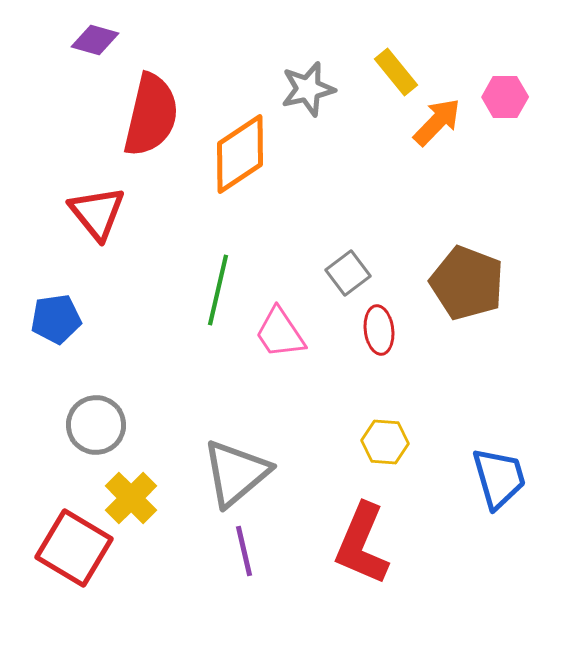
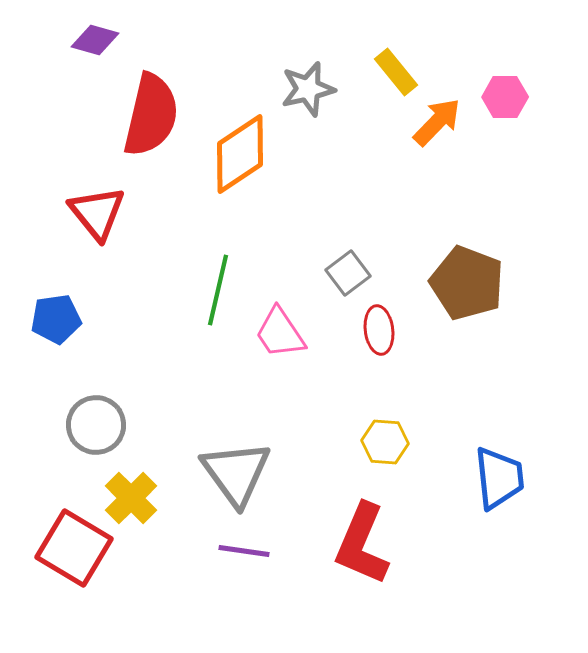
gray triangle: rotated 26 degrees counterclockwise
blue trapezoid: rotated 10 degrees clockwise
purple line: rotated 69 degrees counterclockwise
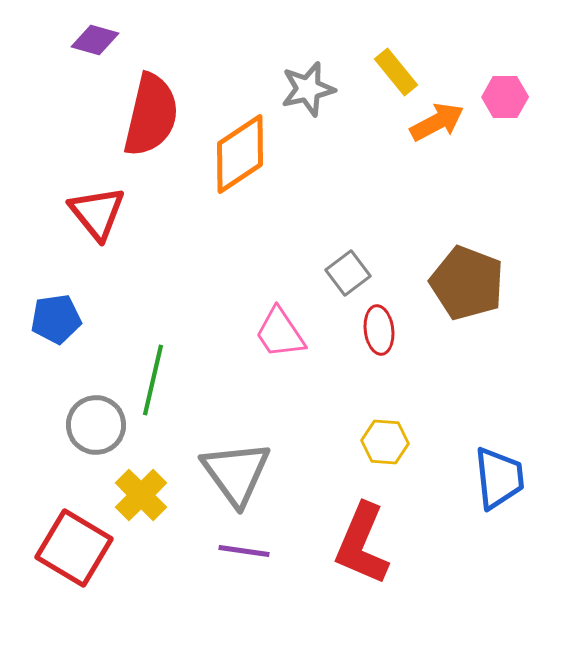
orange arrow: rotated 18 degrees clockwise
green line: moved 65 px left, 90 px down
yellow cross: moved 10 px right, 3 px up
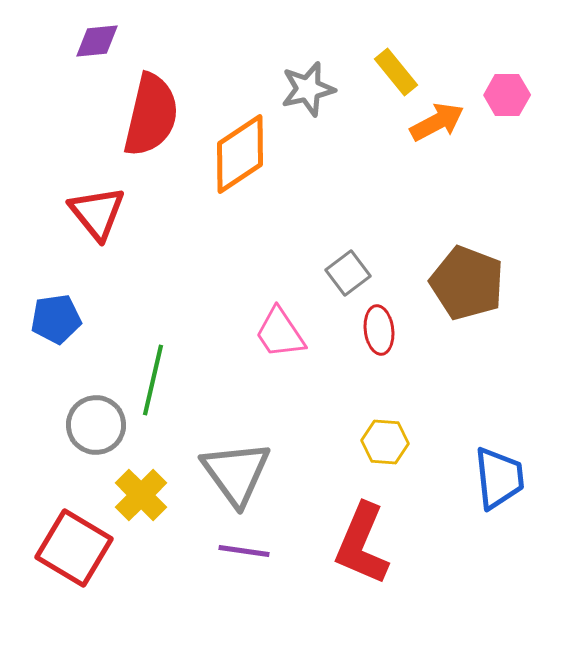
purple diamond: moved 2 px right, 1 px down; rotated 21 degrees counterclockwise
pink hexagon: moved 2 px right, 2 px up
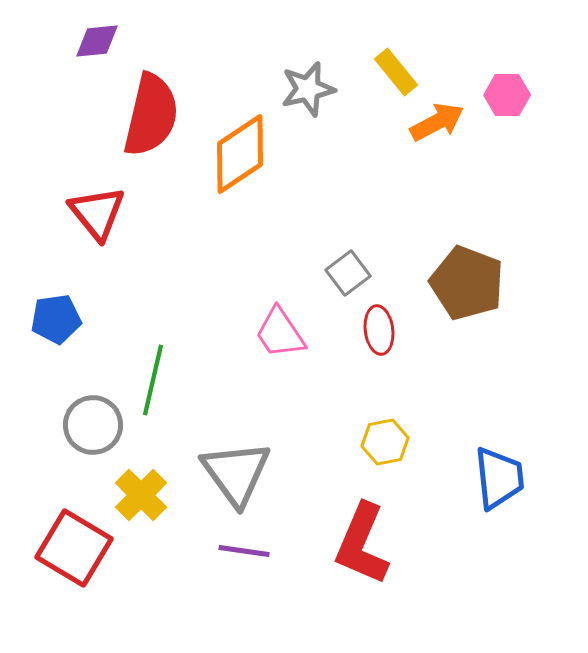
gray circle: moved 3 px left
yellow hexagon: rotated 15 degrees counterclockwise
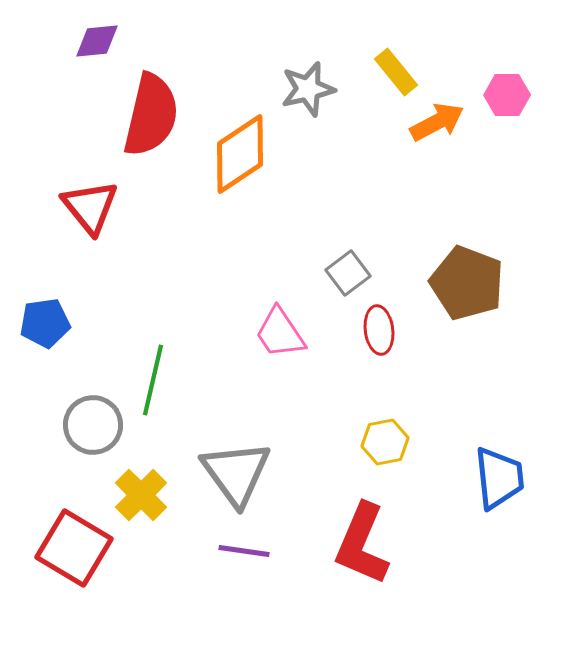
red triangle: moved 7 px left, 6 px up
blue pentagon: moved 11 px left, 4 px down
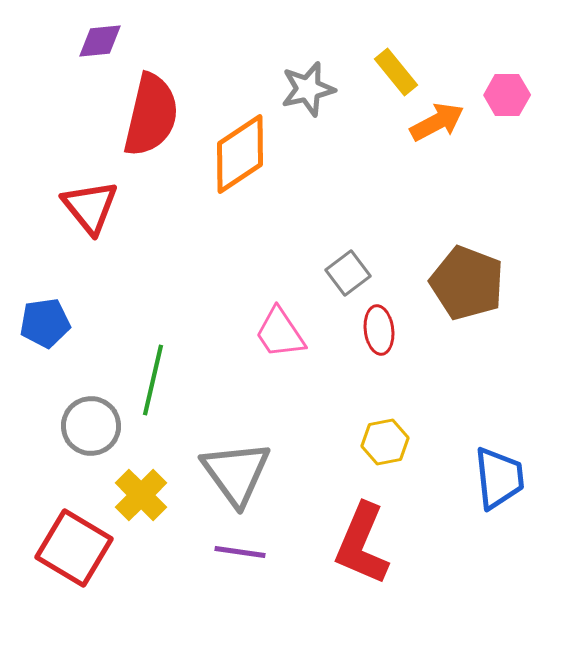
purple diamond: moved 3 px right
gray circle: moved 2 px left, 1 px down
purple line: moved 4 px left, 1 px down
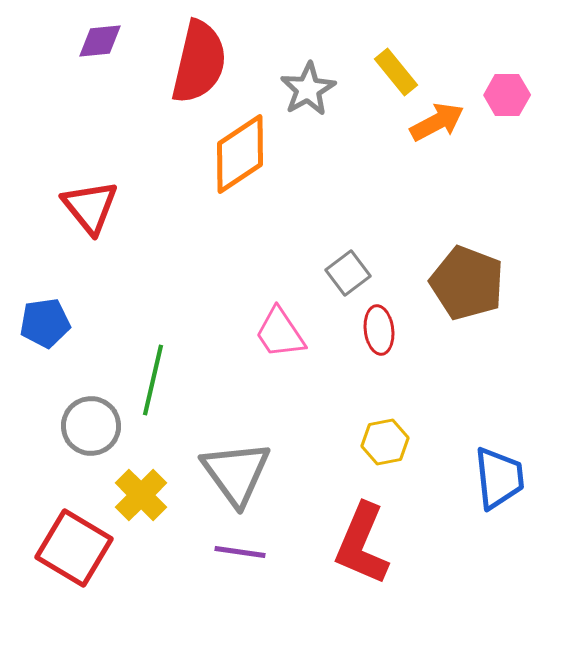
gray star: rotated 16 degrees counterclockwise
red semicircle: moved 48 px right, 53 px up
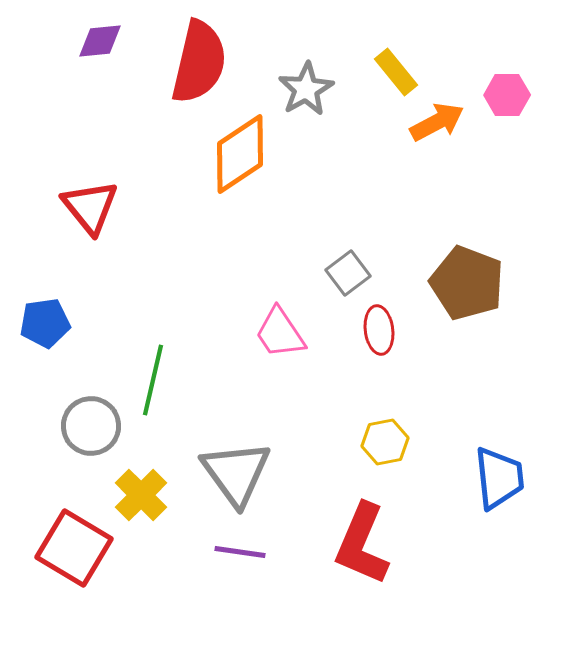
gray star: moved 2 px left
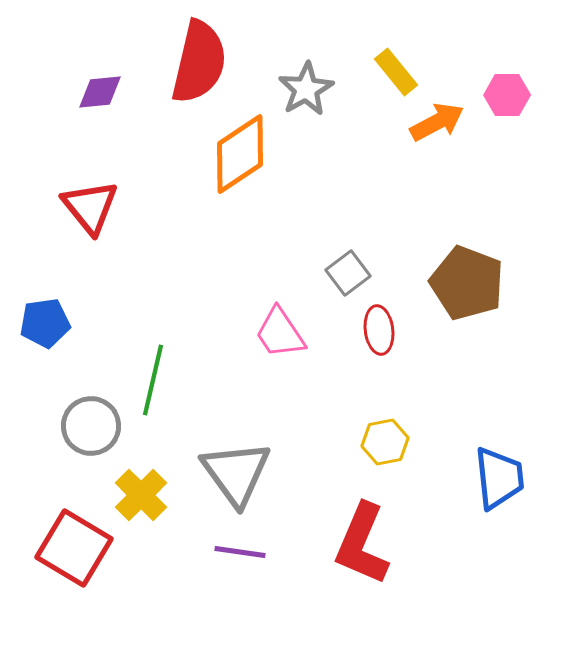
purple diamond: moved 51 px down
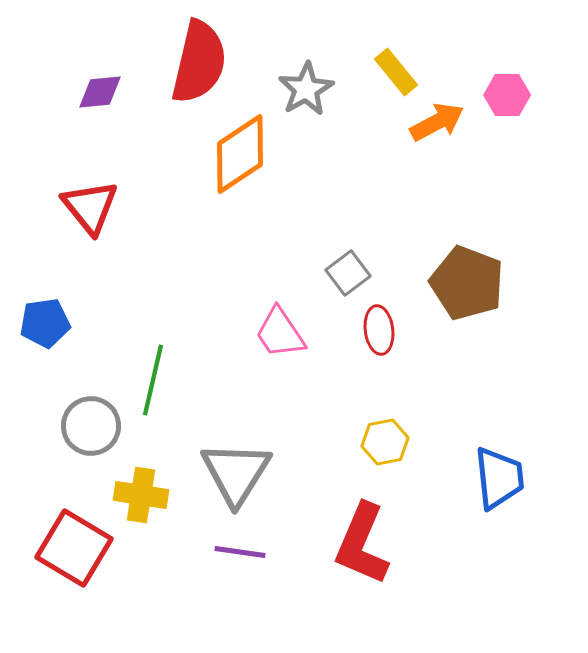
gray triangle: rotated 8 degrees clockwise
yellow cross: rotated 36 degrees counterclockwise
